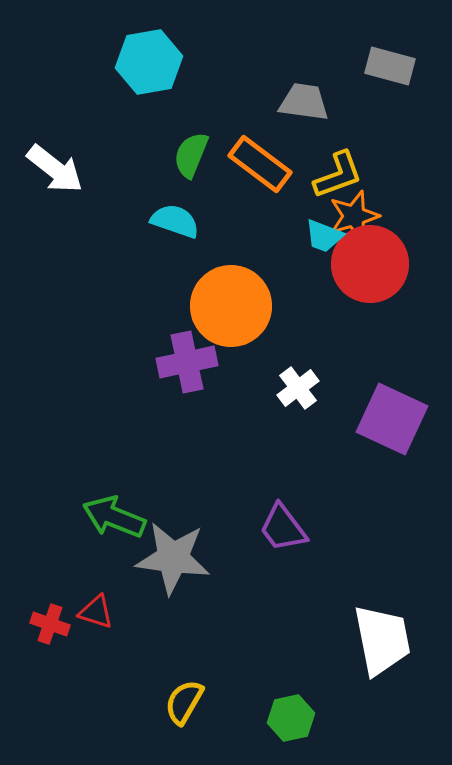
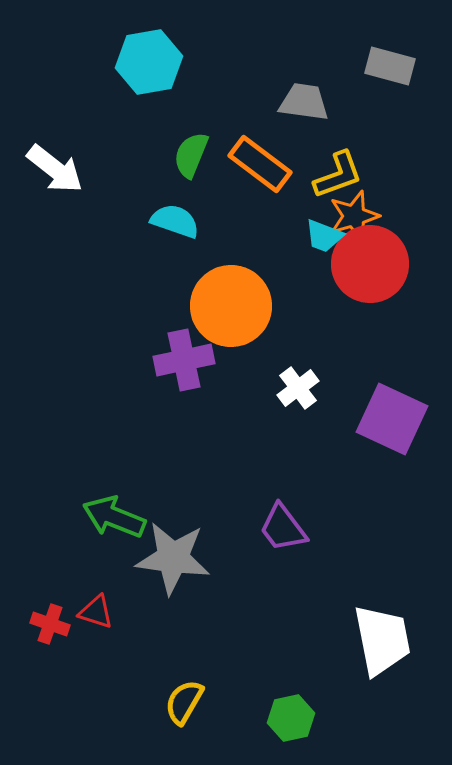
purple cross: moved 3 px left, 2 px up
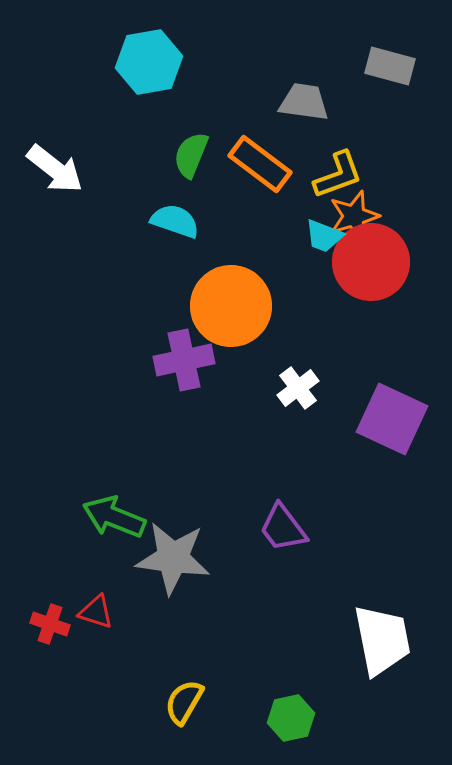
red circle: moved 1 px right, 2 px up
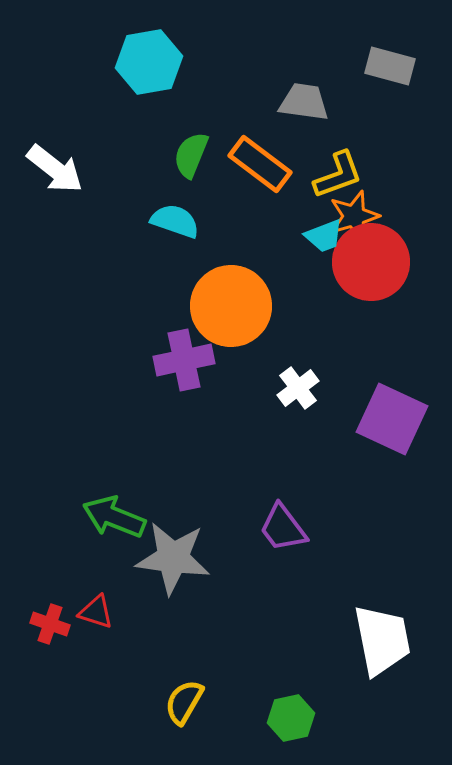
cyan trapezoid: rotated 42 degrees counterclockwise
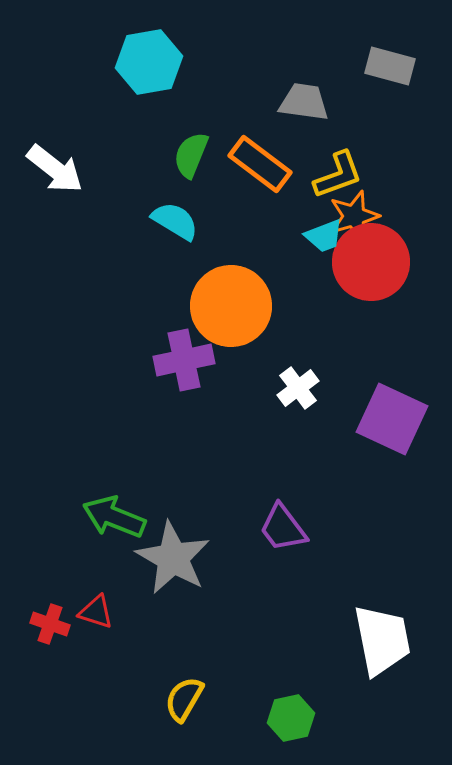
cyan semicircle: rotated 12 degrees clockwise
gray star: rotated 22 degrees clockwise
yellow semicircle: moved 3 px up
